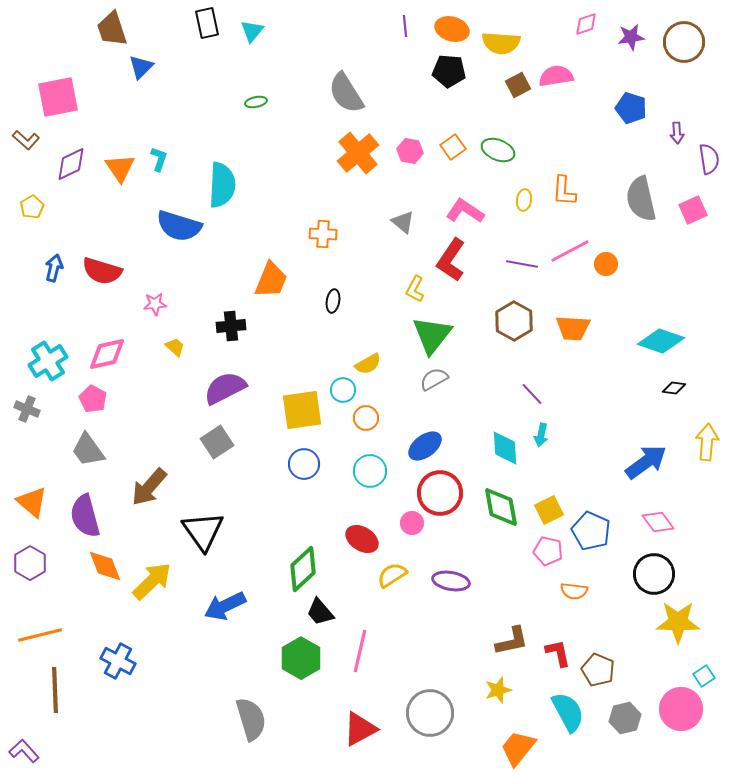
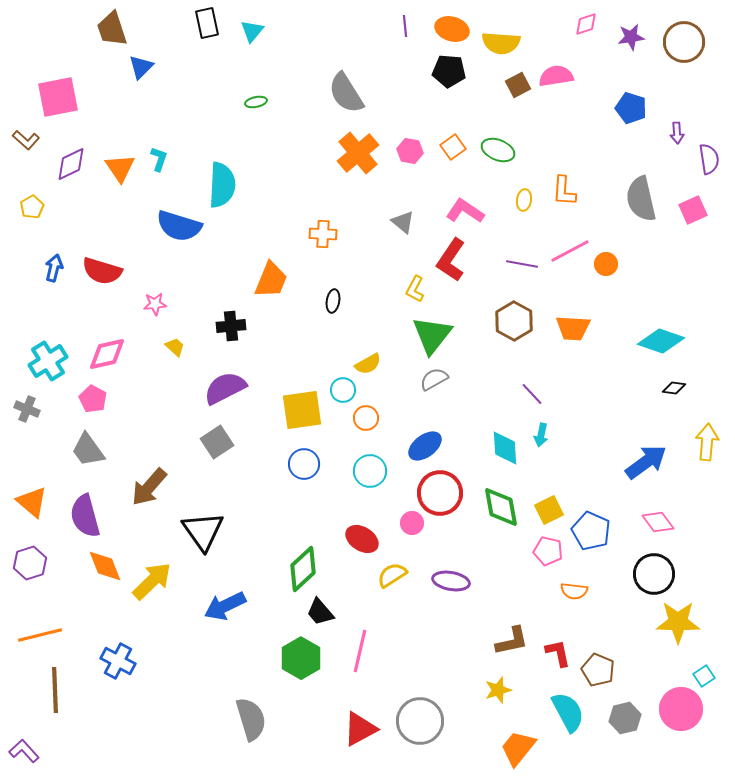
purple hexagon at (30, 563): rotated 12 degrees clockwise
gray circle at (430, 713): moved 10 px left, 8 px down
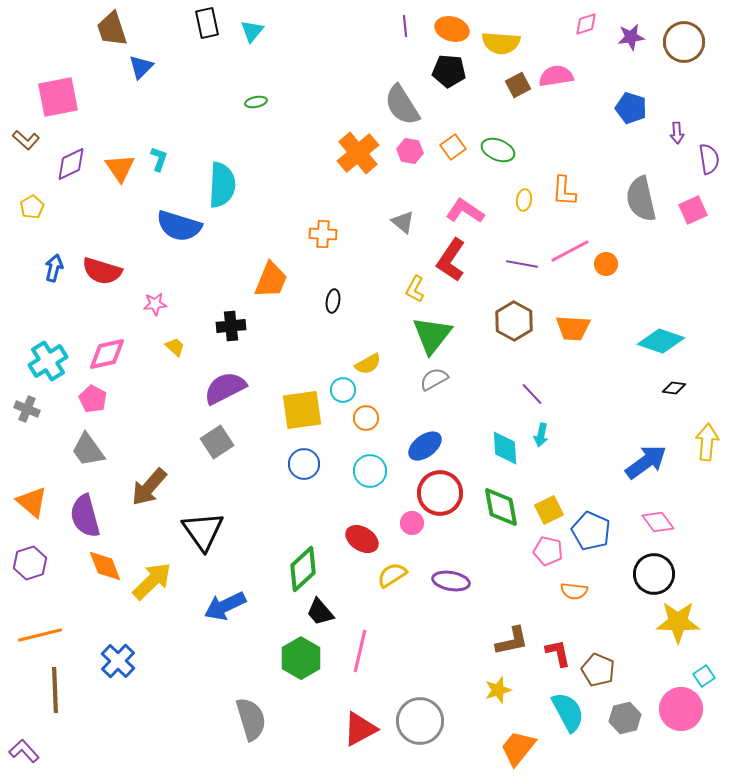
gray semicircle at (346, 93): moved 56 px right, 12 px down
blue cross at (118, 661): rotated 16 degrees clockwise
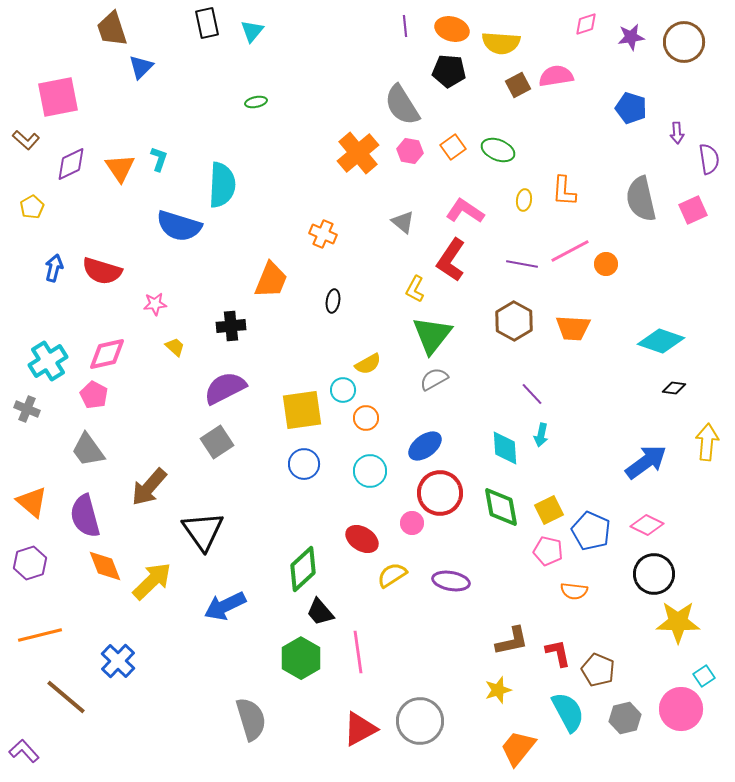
orange cross at (323, 234): rotated 20 degrees clockwise
pink pentagon at (93, 399): moved 1 px right, 4 px up
pink diamond at (658, 522): moved 11 px left, 3 px down; rotated 28 degrees counterclockwise
pink line at (360, 651): moved 2 px left, 1 px down; rotated 21 degrees counterclockwise
brown line at (55, 690): moved 11 px right, 7 px down; rotated 48 degrees counterclockwise
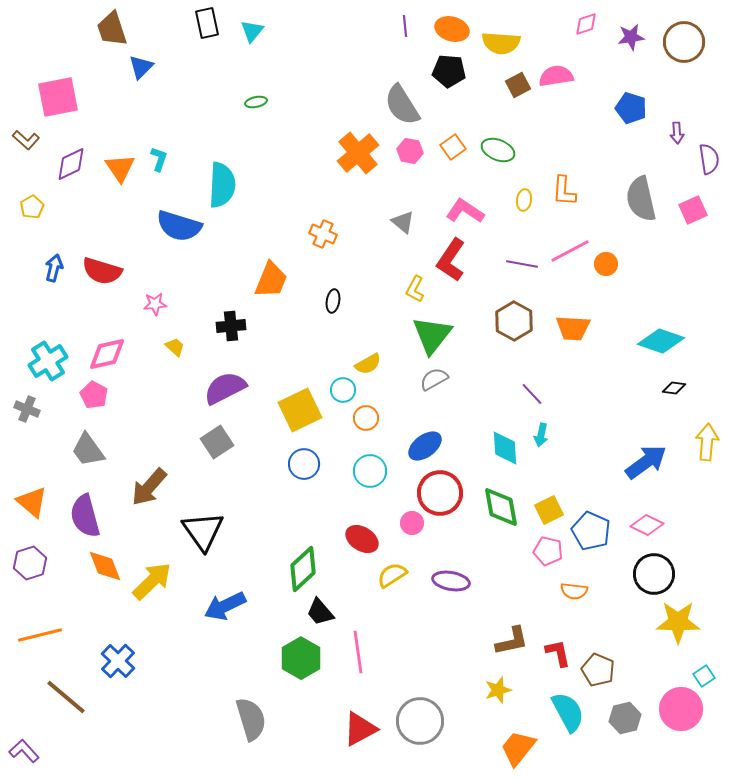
yellow square at (302, 410): moved 2 px left; rotated 18 degrees counterclockwise
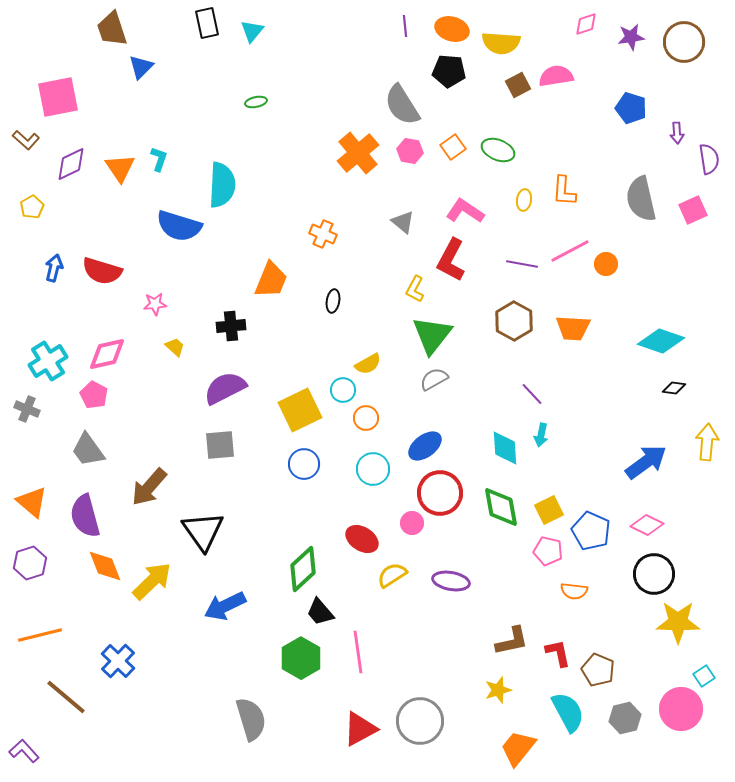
red L-shape at (451, 260): rotated 6 degrees counterclockwise
gray square at (217, 442): moved 3 px right, 3 px down; rotated 28 degrees clockwise
cyan circle at (370, 471): moved 3 px right, 2 px up
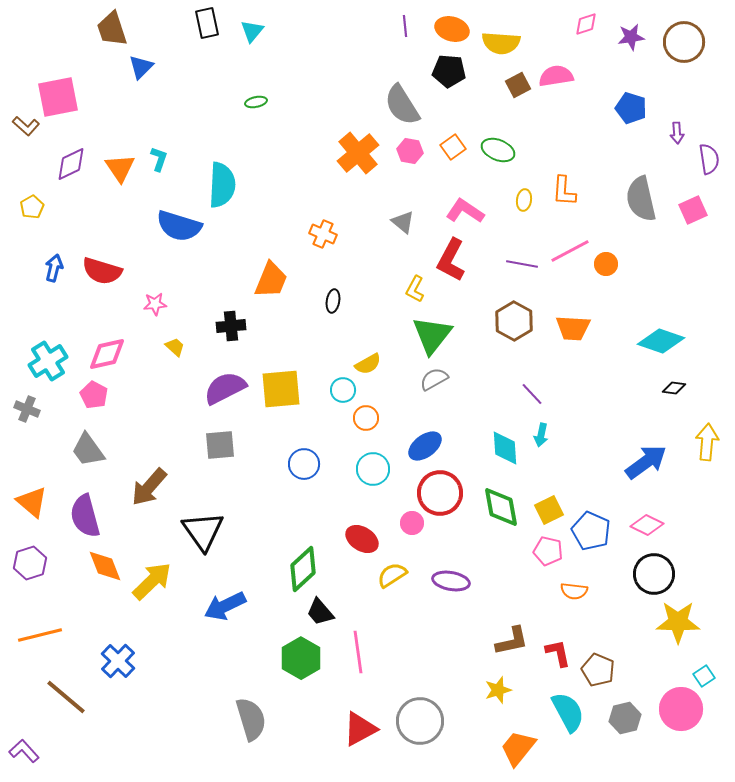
brown L-shape at (26, 140): moved 14 px up
yellow square at (300, 410): moved 19 px left, 21 px up; rotated 21 degrees clockwise
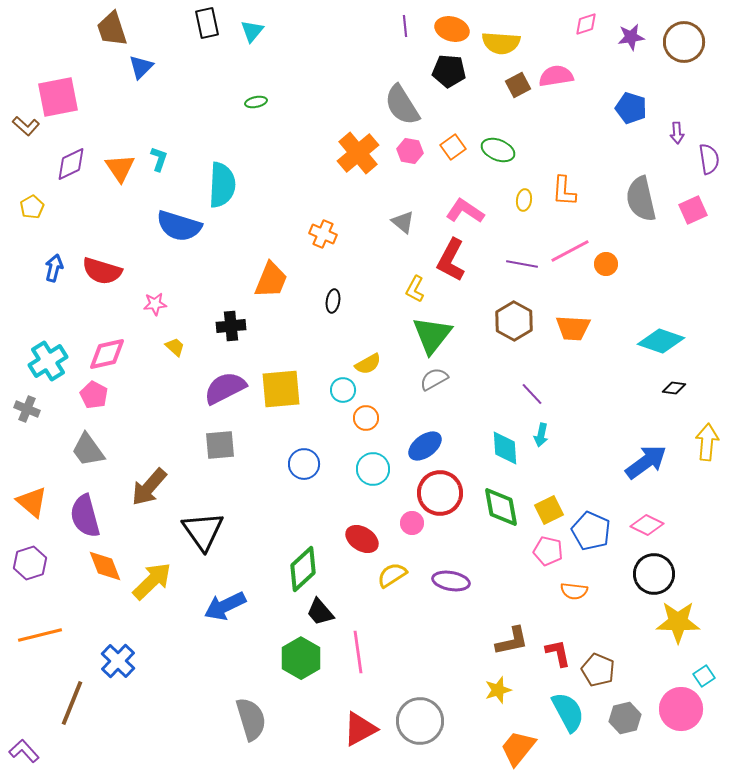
brown line at (66, 697): moved 6 px right, 6 px down; rotated 72 degrees clockwise
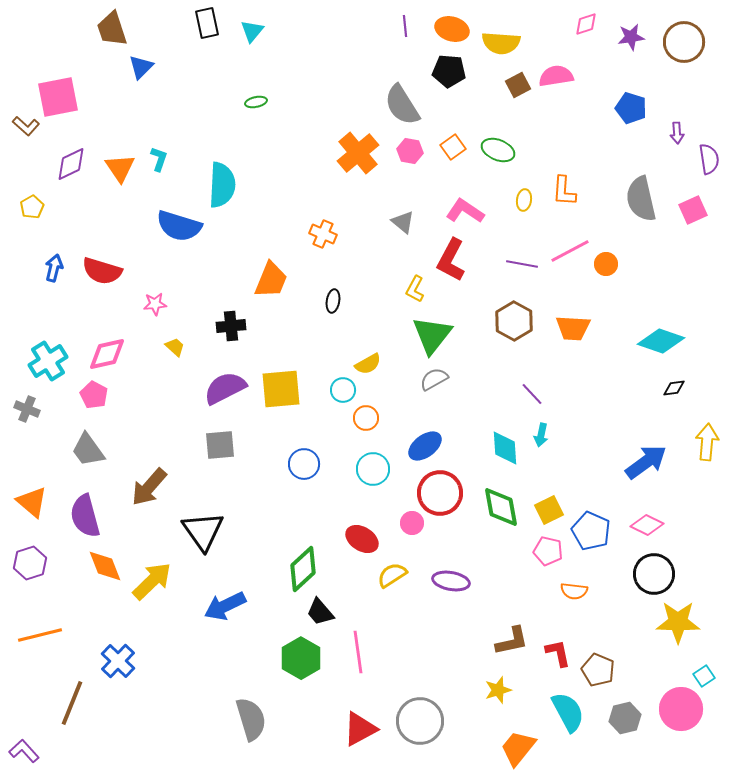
black diamond at (674, 388): rotated 15 degrees counterclockwise
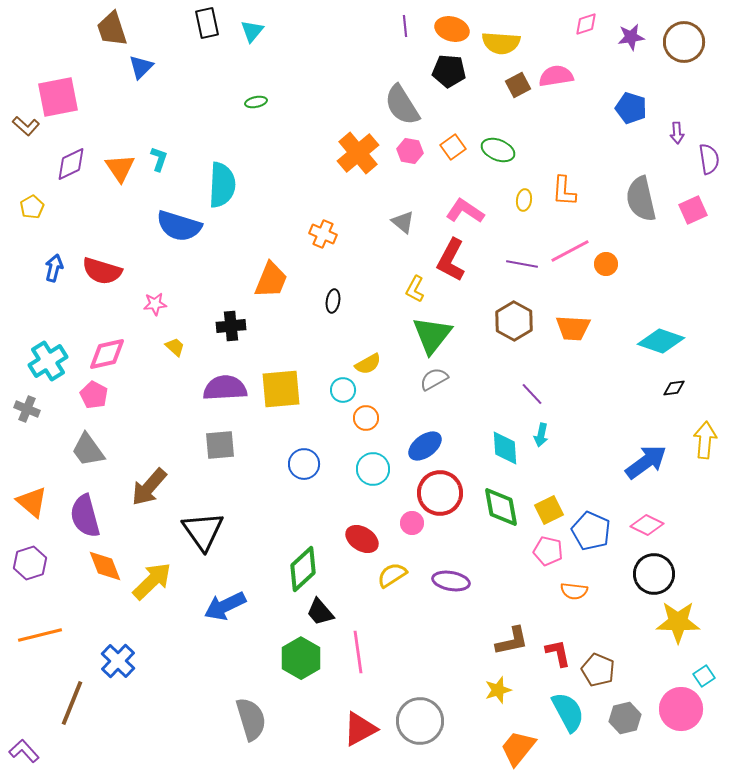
purple semicircle at (225, 388): rotated 24 degrees clockwise
yellow arrow at (707, 442): moved 2 px left, 2 px up
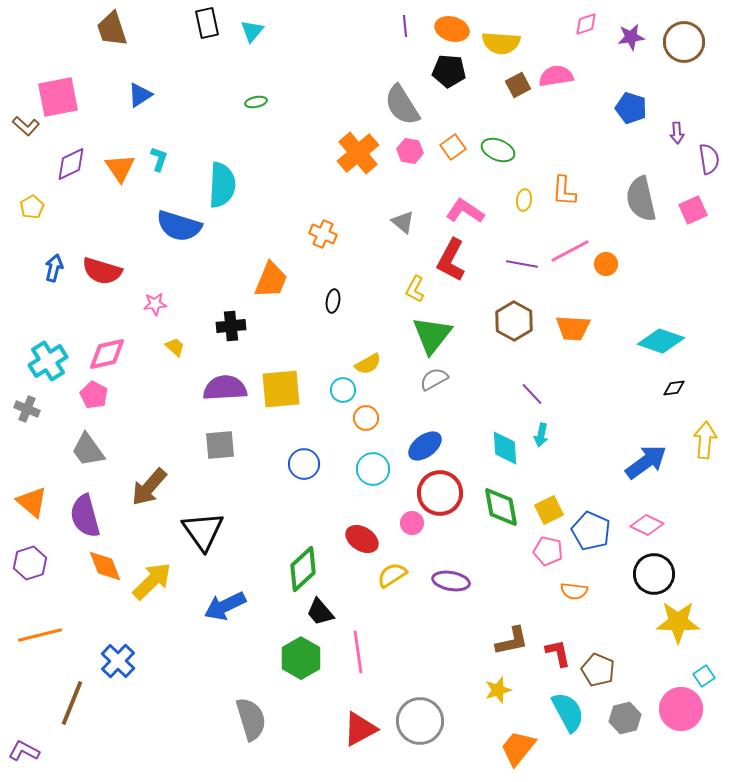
blue triangle at (141, 67): moved 1 px left, 28 px down; rotated 12 degrees clockwise
purple L-shape at (24, 751): rotated 20 degrees counterclockwise
